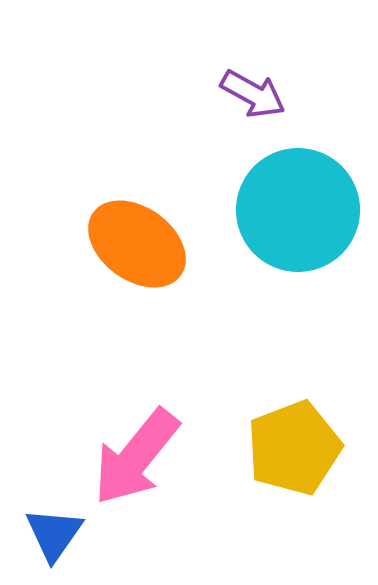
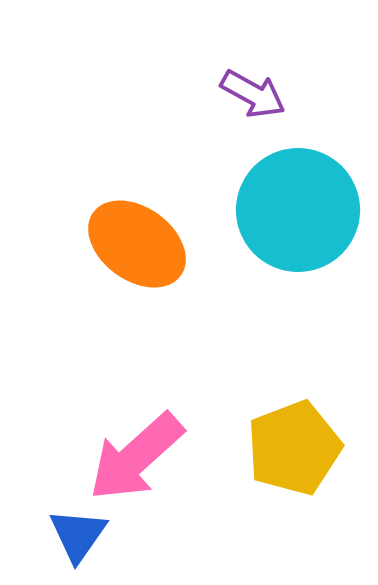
pink arrow: rotated 9 degrees clockwise
blue triangle: moved 24 px right, 1 px down
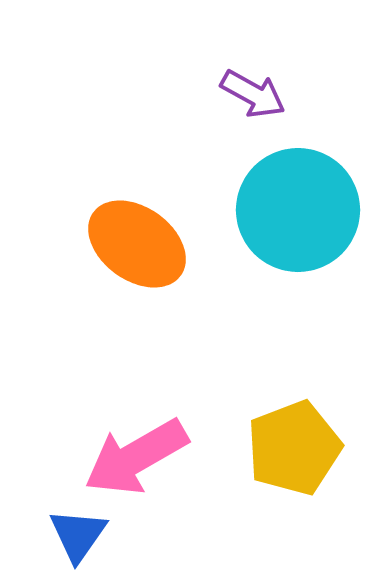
pink arrow: rotated 12 degrees clockwise
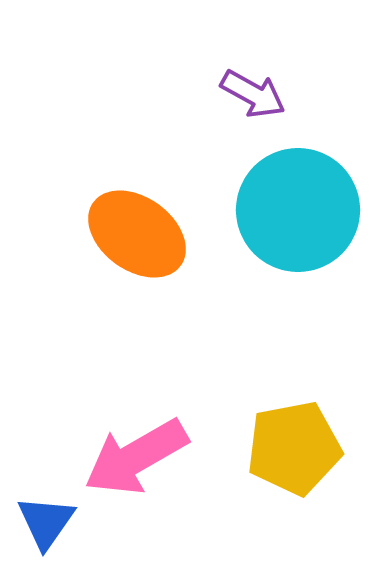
orange ellipse: moved 10 px up
yellow pentagon: rotated 10 degrees clockwise
blue triangle: moved 32 px left, 13 px up
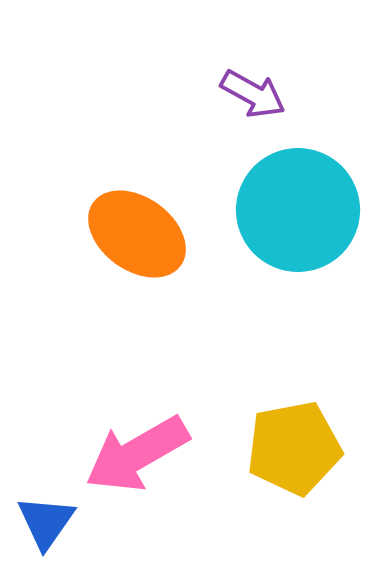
pink arrow: moved 1 px right, 3 px up
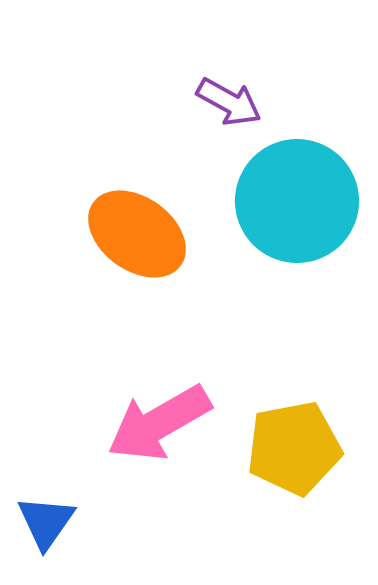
purple arrow: moved 24 px left, 8 px down
cyan circle: moved 1 px left, 9 px up
pink arrow: moved 22 px right, 31 px up
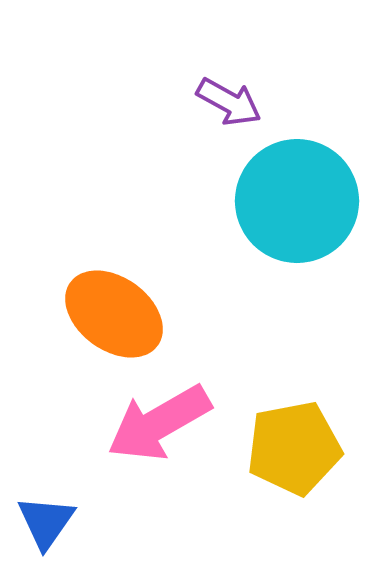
orange ellipse: moved 23 px left, 80 px down
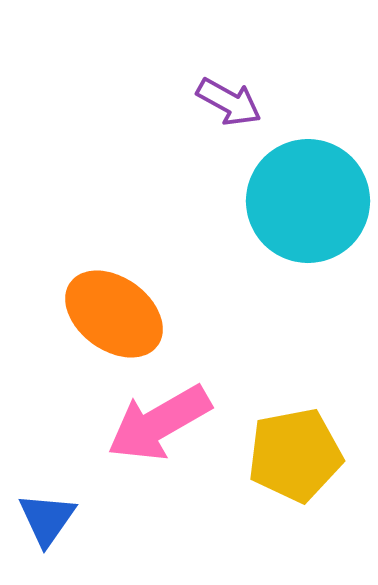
cyan circle: moved 11 px right
yellow pentagon: moved 1 px right, 7 px down
blue triangle: moved 1 px right, 3 px up
